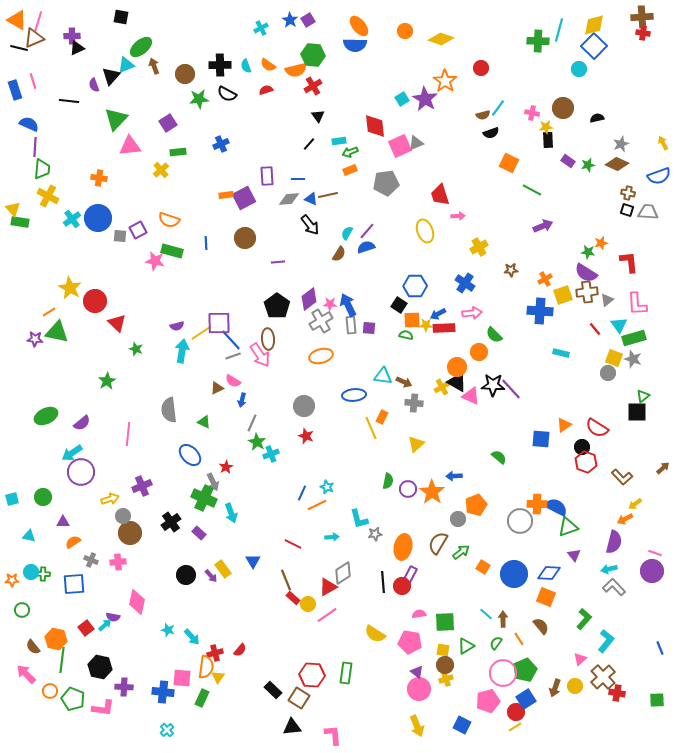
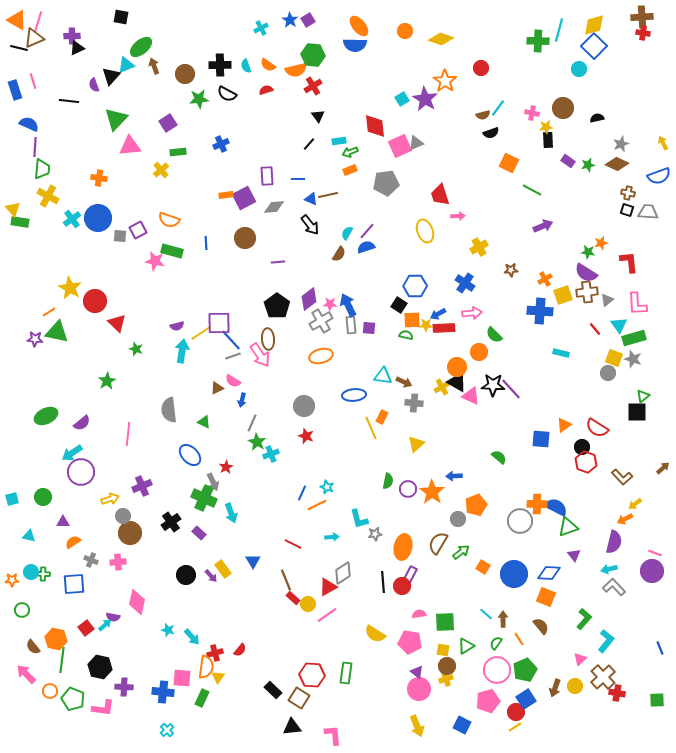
gray diamond at (289, 199): moved 15 px left, 8 px down
brown circle at (445, 665): moved 2 px right, 1 px down
pink circle at (503, 673): moved 6 px left, 3 px up
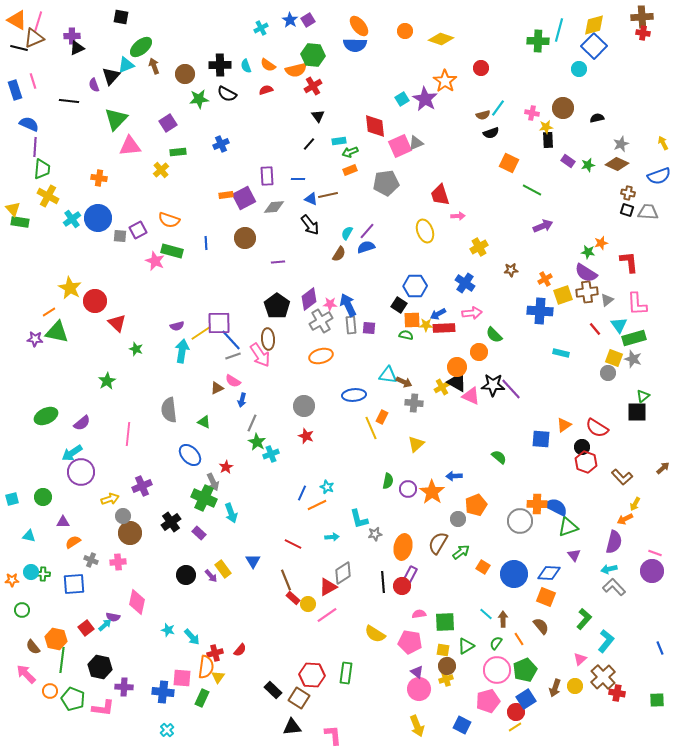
pink star at (155, 261): rotated 12 degrees clockwise
cyan triangle at (383, 376): moved 5 px right, 1 px up
yellow arrow at (635, 504): rotated 24 degrees counterclockwise
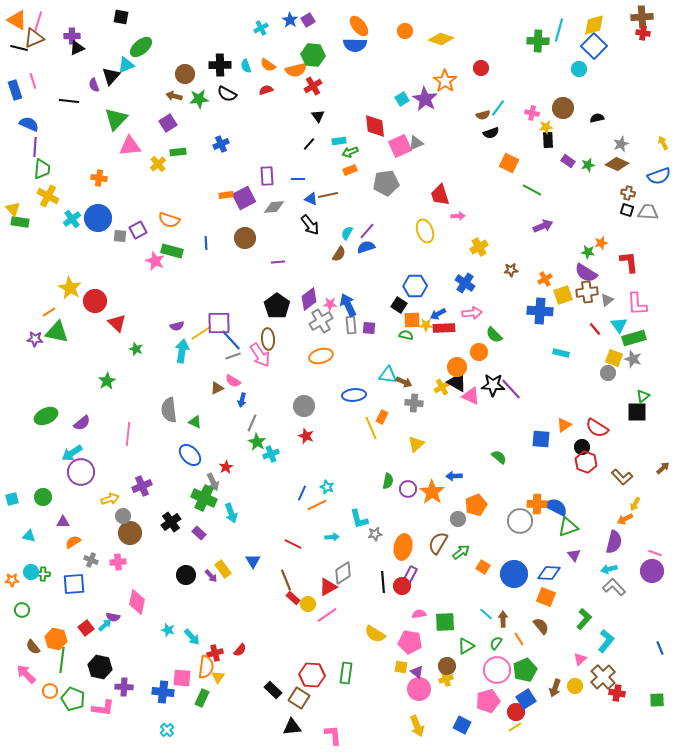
brown arrow at (154, 66): moved 20 px right, 30 px down; rotated 56 degrees counterclockwise
yellow cross at (161, 170): moved 3 px left, 6 px up
green triangle at (204, 422): moved 9 px left
yellow square at (443, 650): moved 42 px left, 17 px down
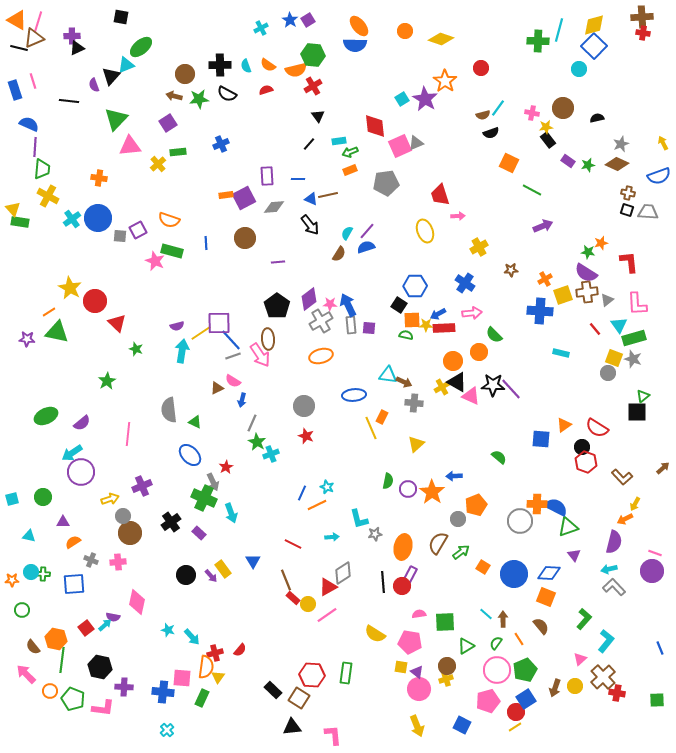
black rectangle at (548, 140): rotated 35 degrees counterclockwise
purple star at (35, 339): moved 8 px left
orange circle at (457, 367): moved 4 px left, 6 px up
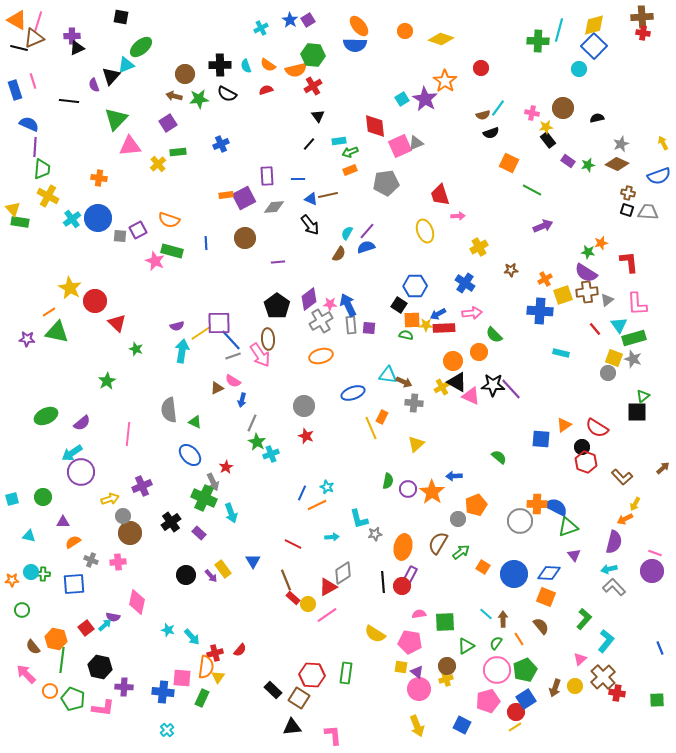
blue ellipse at (354, 395): moved 1 px left, 2 px up; rotated 15 degrees counterclockwise
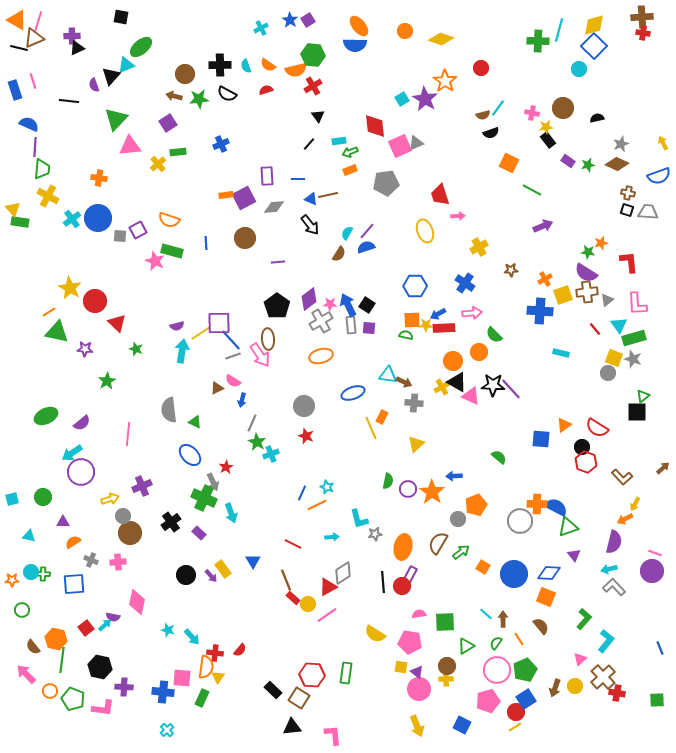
black square at (399, 305): moved 32 px left
purple star at (27, 339): moved 58 px right, 10 px down
red cross at (215, 653): rotated 21 degrees clockwise
yellow cross at (446, 679): rotated 16 degrees clockwise
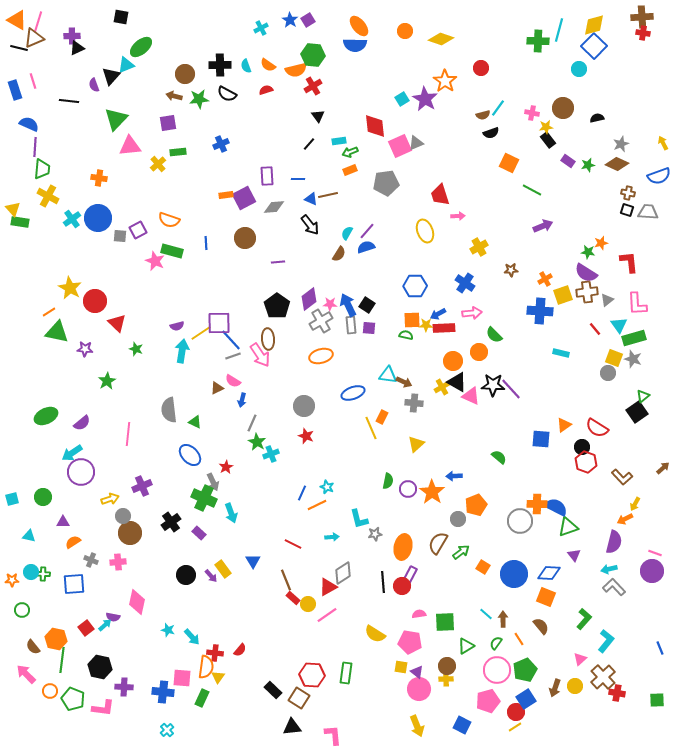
purple square at (168, 123): rotated 24 degrees clockwise
black square at (637, 412): rotated 35 degrees counterclockwise
